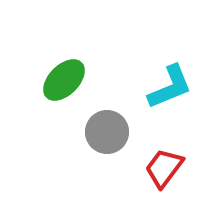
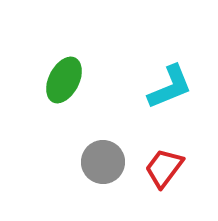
green ellipse: rotated 18 degrees counterclockwise
gray circle: moved 4 px left, 30 px down
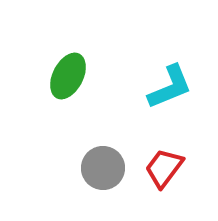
green ellipse: moved 4 px right, 4 px up
gray circle: moved 6 px down
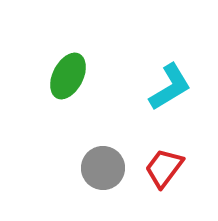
cyan L-shape: rotated 9 degrees counterclockwise
